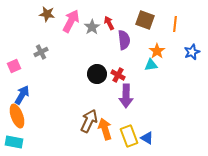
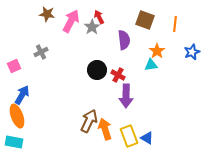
red arrow: moved 10 px left, 6 px up
black circle: moved 4 px up
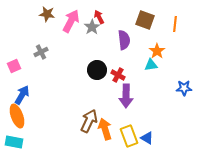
blue star: moved 8 px left, 36 px down; rotated 21 degrees clockwise
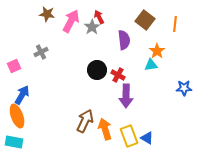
brown square: rotated 18 degrees clockwise
brown arrow: moved 4 px left
